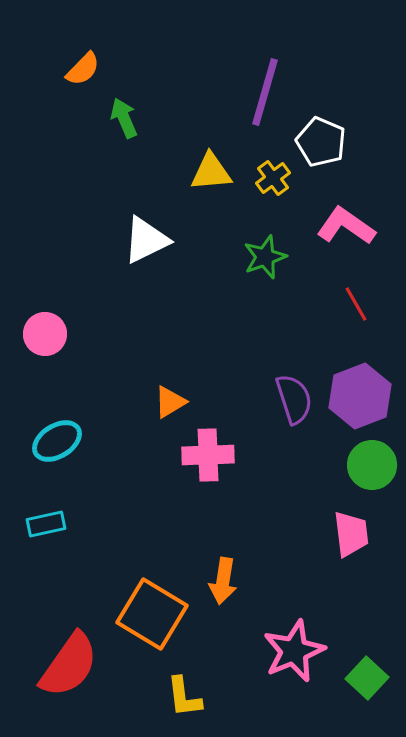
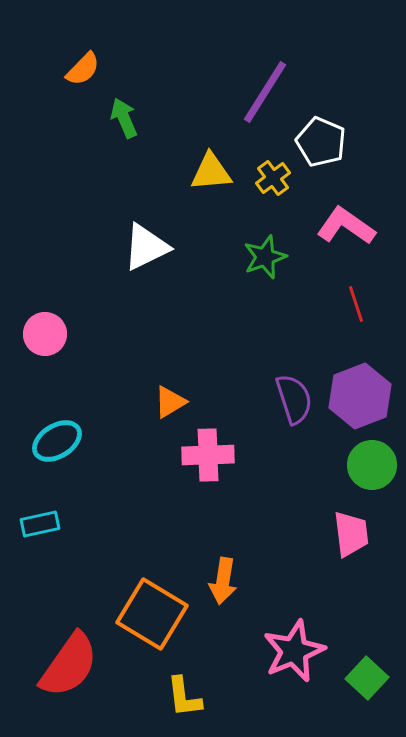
purple line: rotated 16 degrees clockwise
white triangle: moved 7 px down
red line: rotated 12 degrees clockwise
cyan rectangle: moved 6 px left
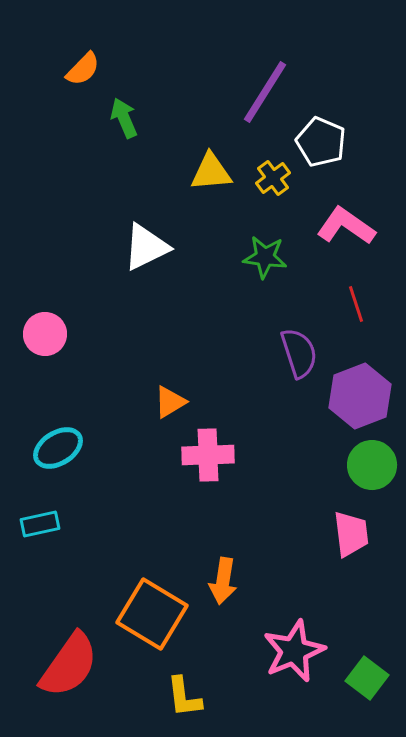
green star: rotated 27 degrees clockwise
purple semicircle: moved 5 px right, 46 px up
cyan ellipse: moved 1 px right, 7 px down
green square: rotated 6 degrees counterclockwise
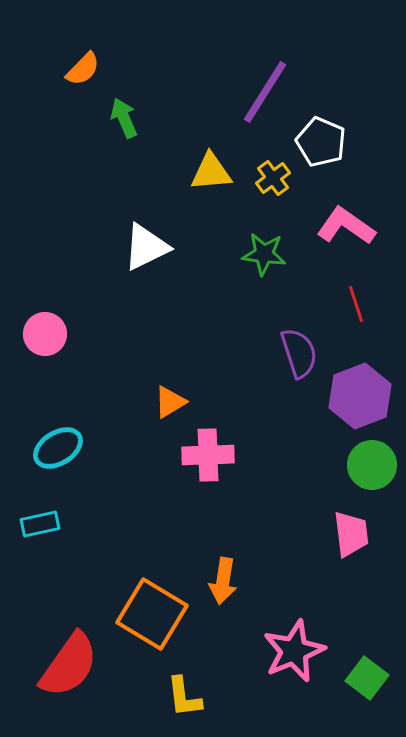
green star: moved 1 px left, 3 px up
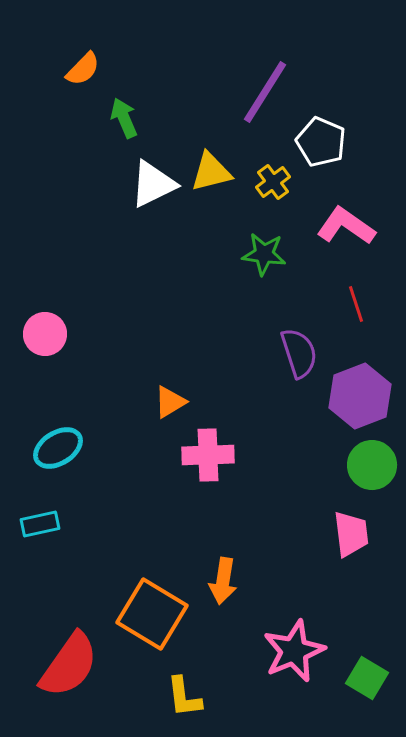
yellow triangle: rotated 9 degrees counterclockwise
yellow cross: moved 4 px down
white triangle: moved 7 px right, 63 px up
green square: rotated 6 degrees counterclockwise
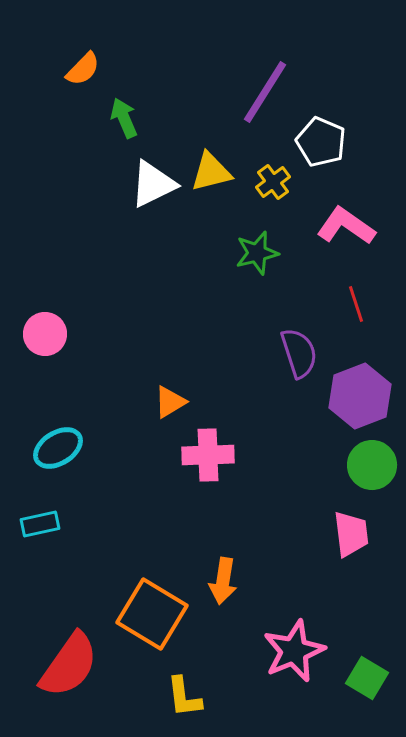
green star: moved 7 px left, 1 px up; rotated 21 degrees counterclockwise
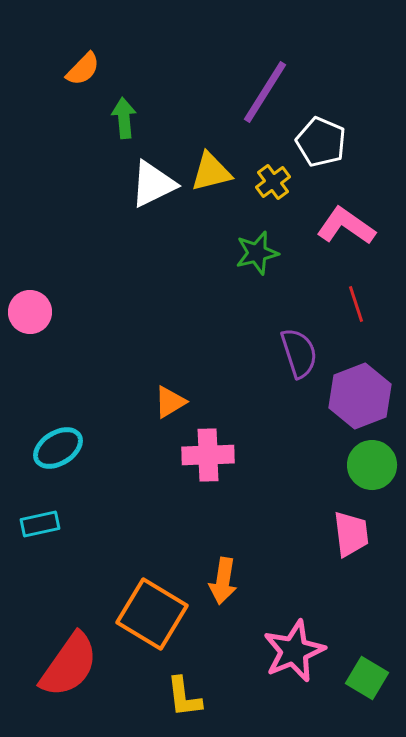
green arrow: rotated 18 degrees clockwise
pink circle: moved 15 px left, 22 px up
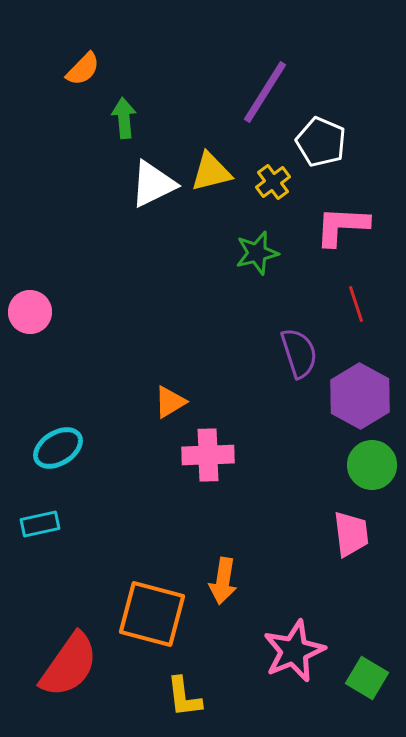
pink L-shape: moved 4 px left; rotated 32 degrees counterclockwise
purple hexagon: rotated 10 degrees counterclockwise
orange square: rotated 16 degrees counterclockwise
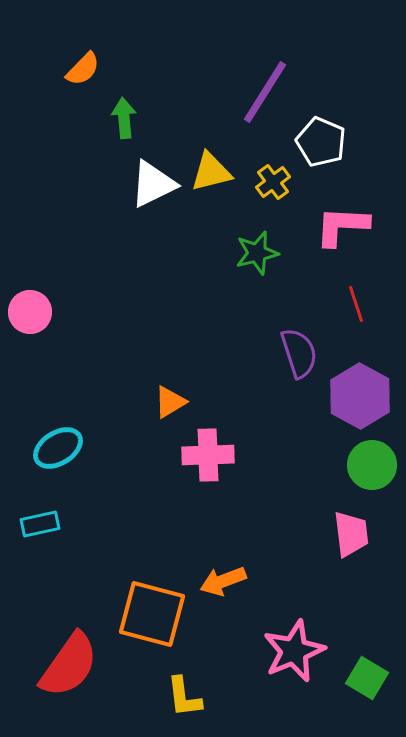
orange arrow: rotated 60 degrees clockwise
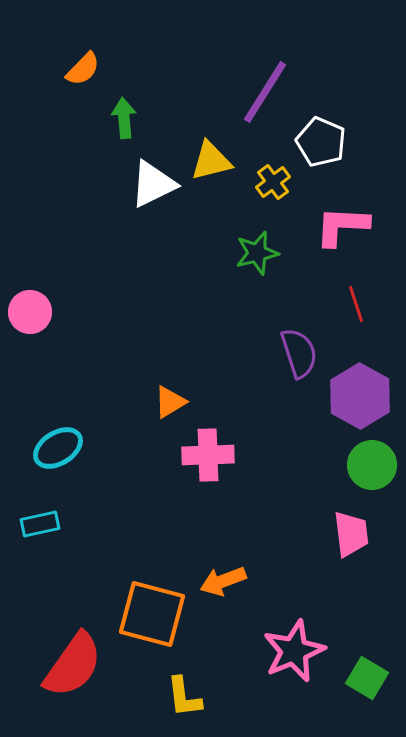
yellow triangle: moved 11 px up
red semicircle: moved 4 px right
